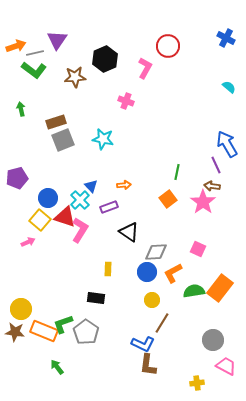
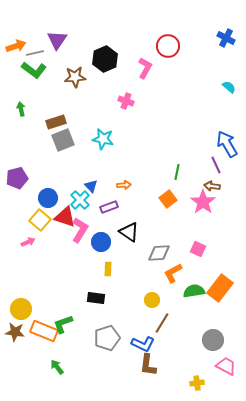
gray diamond at (156, 252): moved 3 px right, 1 px down
blue circle at (147, 272): moved 46 px left, 30 px up
gray pentagon at (86, 332): moved 21 px right, 6 px down; rotated 20 degrees clockwise
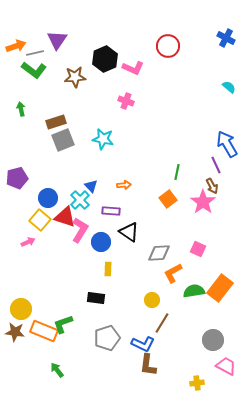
pink L-shape at (145, 68): moved 12 px left; rotated 85 degrees clockwise
brown arrow at (212, 186): rotated 126 degrees counterclockwise
purple rectangle at (109, 207): moved 2 px right, 4 px down; rotated 24 degrees clockwise
green arrow at (57, 367): moved 3 px down
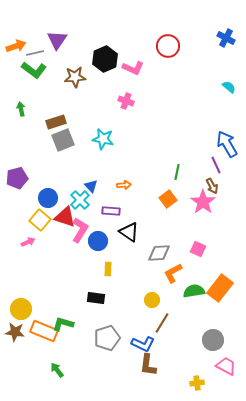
blue circle at (101, 242): moved 3 px left, 1 px up
green L-shape at (63, 324): rotated 35 degrees clockwise
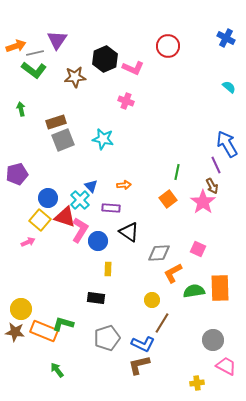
purple pentagon at (17, 178): moved 4 px up
purple rectangle at (111, 211): moved 3 px up
orange rectangle at (220, 288): rotated 40 degrees counterclockwise
brown L-shape at (148, 365): moved 9 px left; rotated 70 degrees clockwise
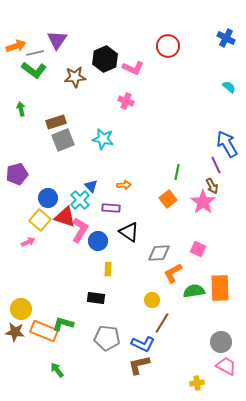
gray pentagon at (107, 338): rotated 25 degrees clockwise
gray circle at (213, 340): moved 8 px right, 2 px down
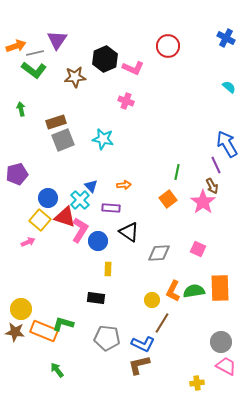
orange L-shape at (173, 273): moved 18 px down; rotated 35 degrees counterclockwise
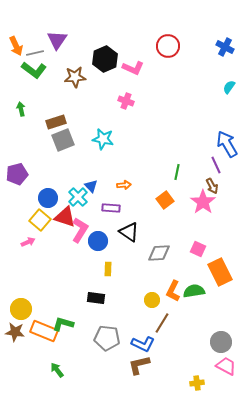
blue cross at (226, 38): moved 1 px left, 9 px down
orange arrow at (16, 46): rotated 84 degrees clockwise
cyan semicircle at (229, 87): rotated 96 degrees counterclockwise
orange square at (168, 199): moved 3 px left, 1 px down
cyan cross at (80, 200): moved 2 px left, 3 px up
orange rectangle at (220, 288): moved 16 px up; rotated 24 degrees counterclockwise
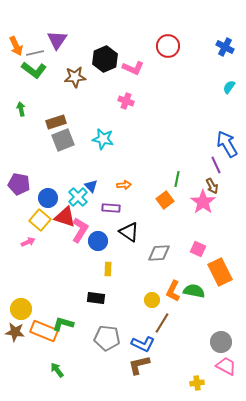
green line at (177, 172): moved 7 px down
purple pentagon at (17, 174): moved 2 px right, 10 px down; rotated 25 degrees clockwise
green semicircle at (194, 291): rotated 20 degrees clockwise
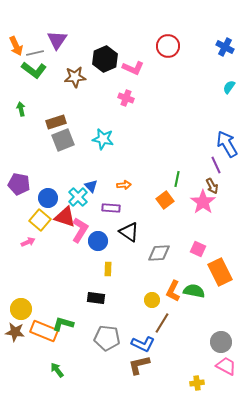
pink cross at (126, 101): moved 3 px up
